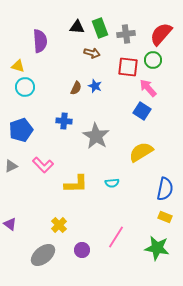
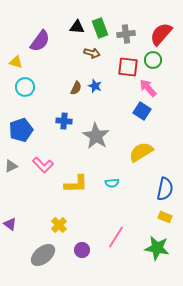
purple semicircle: rotated 40 degrees clockwise
yellow triangle: moved 2 px left, 4 px up
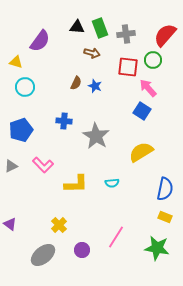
red semicircle: moved 4 px right, 1 px down
brown semicircle: moved 5 px up
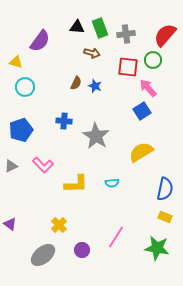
blue square: rotated 24 degrees clockwise
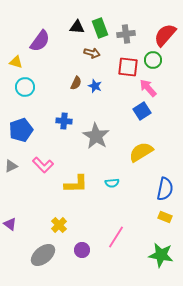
green star: moved 4 px right, 7 px down
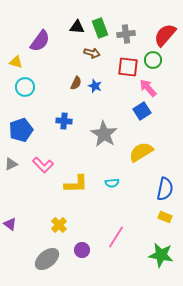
gray star: moved 8 px right, 2 px up
gray triangle: moved 2 px up
gray ellipse: moved 4 px right, 4 px down
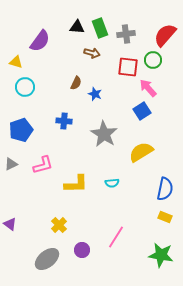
blue star: moved 8 px down
pink L-shape: rotated 60 degrees counterclockwise
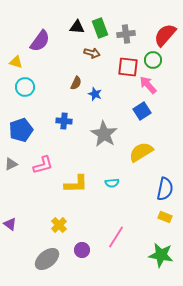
pink arrow: moved 3 px up
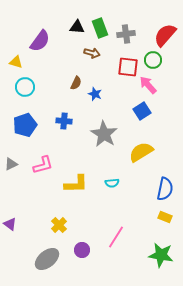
blue pentagon: moved 4 px right, 5 px up
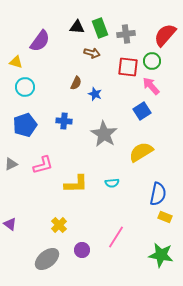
green circle: moved 1 px left, 1 px down
pink arrow: moved 3 px right, 1 px down
blue semicircle: moved 7 px left, 5 px down
